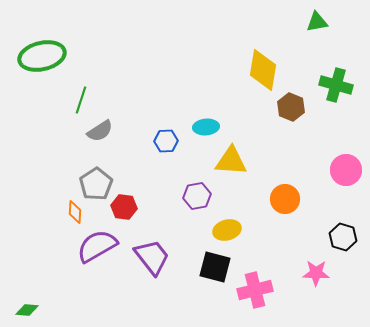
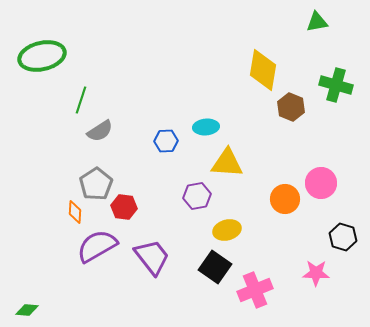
yellow triangle: moved 4 px left, 2 px down
pink circle: moved 25 px left, 13 px down
black square: rotated 20 degrees clockwise
pink cross: rotated 8 degrees counterclockwise
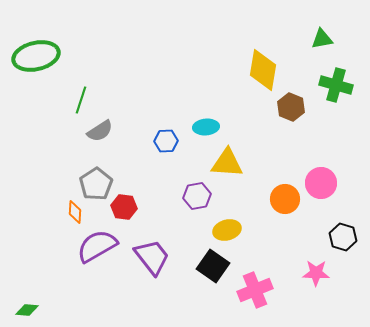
green triangle: moved 5 px right, 17 px down
green ellipse: moved 6 px left
black square: moved 2 px left, 1 px up
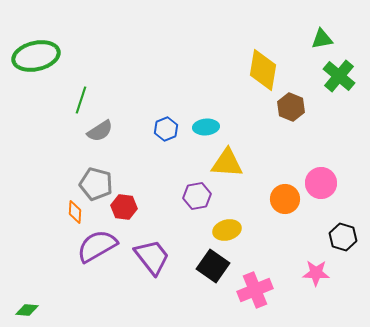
green cross: moved 3 px right, 9 px up; rotated 24 degrees clockwise
blue hexagon: moved 12 px up; rotated 20 degrees counterclockwise
gray pentagon: rotated 24 degrees counterclockwise
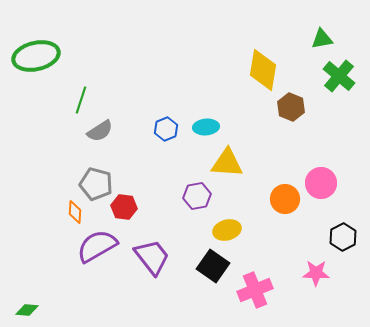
black hexagon: rotated 16 degrees clockwise
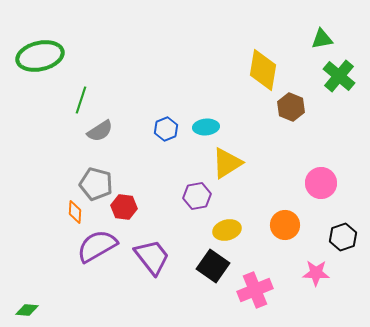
green ellipse: moved 4 px right
yellow triangle: rotated 36 degrees counterclockwise
orange circle: moved 26 px down
black hexagon: rotated 8 degrees clockwise
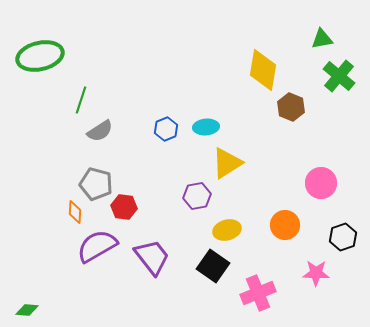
pink cross: moved 3 px right, 3 px down
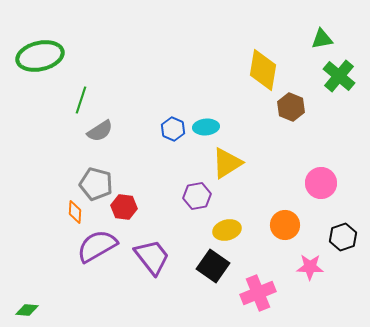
blue hexagon: moved 7 px right; rotated 15 degrees counterclockwise
pink star: moved 6 px left, 6 px up
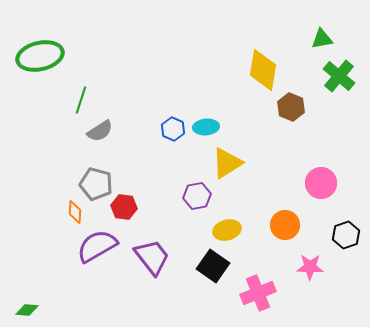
black hexagon: moved 3 px right, 2 px up
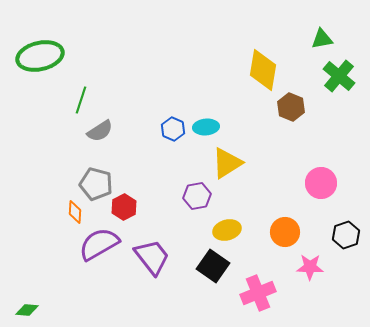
red hexagon: rotated 25 degrees clockwise
orange circle: moved 7 px down
purple semicircle: moved 2 px right, 2 px up
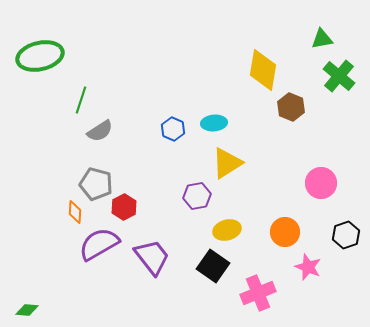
cyan ellipse: moved 8 px right, 4 px up
pink star: moved 2 px left; rotated 20 degrees clockwise
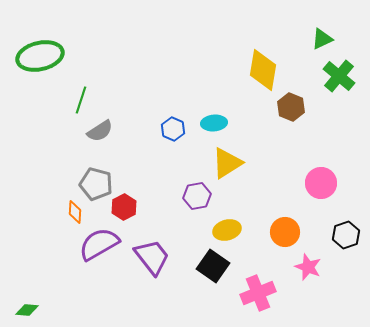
green triangle: rotated 15 degrees counterclockwise
